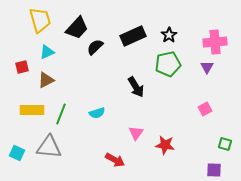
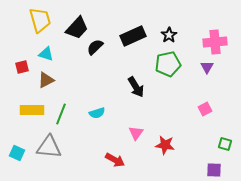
cyan triangle: moved 1 px left, 2 px down; rotated 42 degrees clockwise
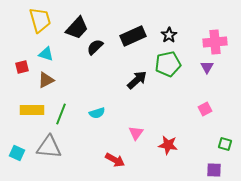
black arrow: moved 1 px right, 7 px up; rotated 100 degrees counterclockwise
red star: moved 3 px right
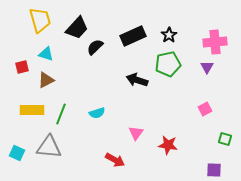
black arrow: rotated 120 degrees counterclockwise
green square: moved 5 px up
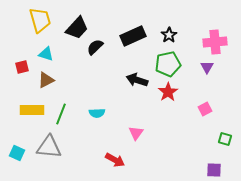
cyan semicircle: rotated 14 degrees clockwise
red star: moved 53 px up; rotated 30 degrees clockwise
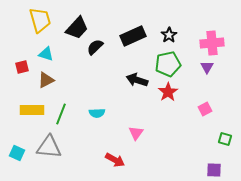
pink cross: moved 3 px left, 1 px down
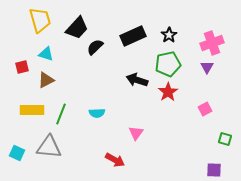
pink cross: rotated 15 degrees counterclockwise
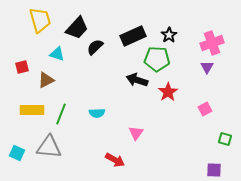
cyan triangle: moved 11 px right
green pentagon: moved 11 px left, 5 px up; rotated 15 degrees clockwise
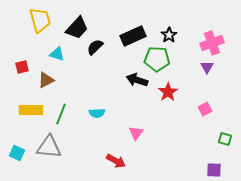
yellow rectangle: moved 1 px left
red arrow: moved 1 px right, 1 px down
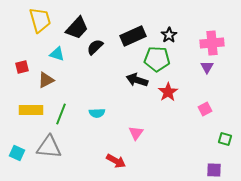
pink cross: rotated 15 degrees clockwise
